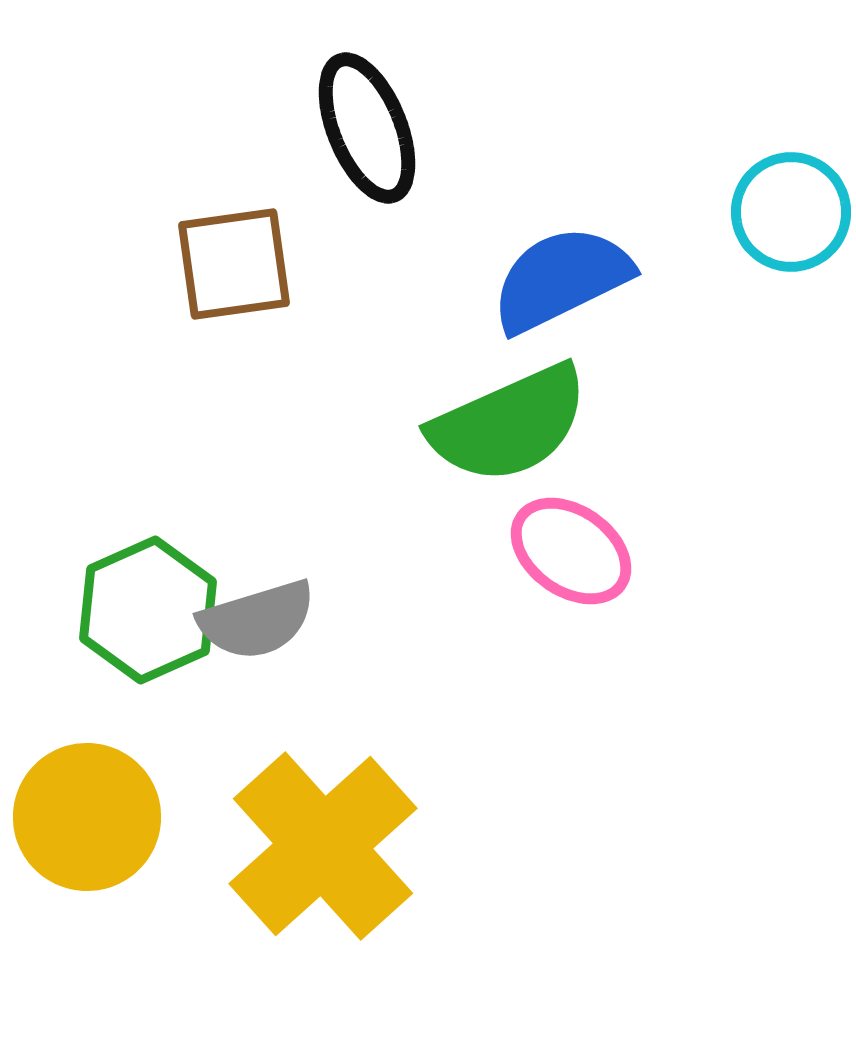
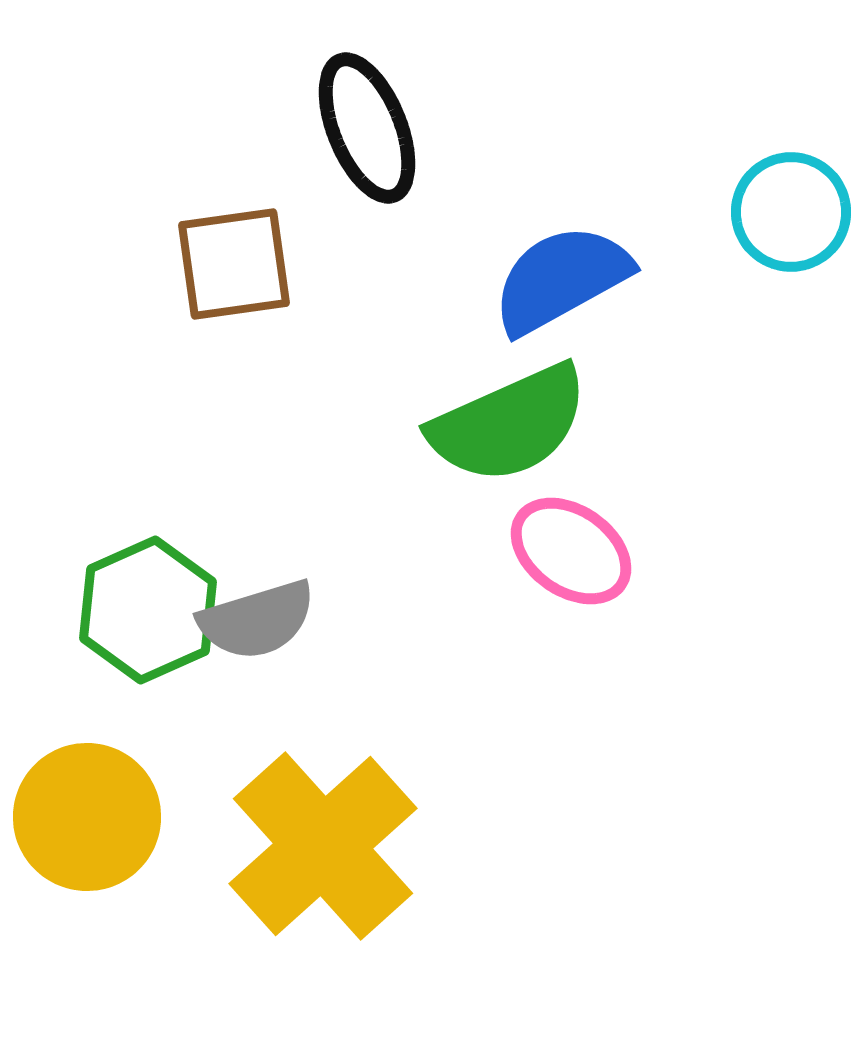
blue semicircle: rotated 3 degrees counterclockwise
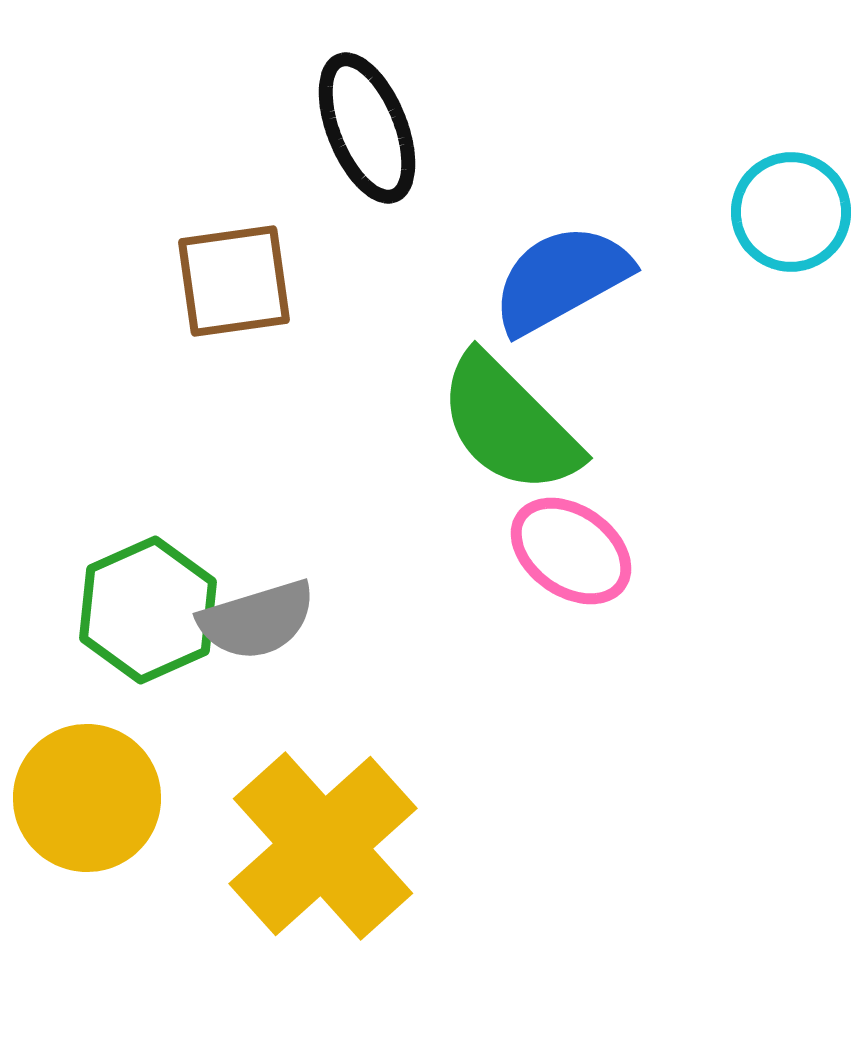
brown square: moved 17 px down
green semicircle: rotated 69 degrees clockwise
yellow circle: moved 19 px up
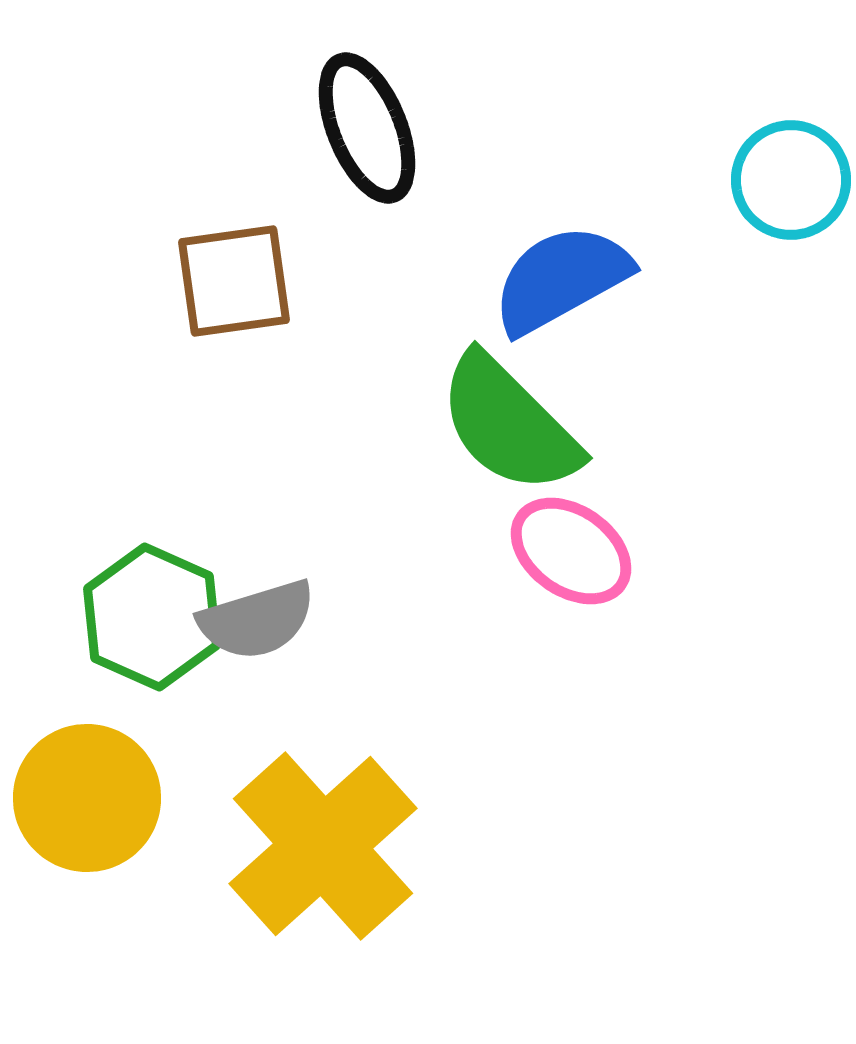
cyan circle: moved 32 px up
green hexagon: moved 4 px right, 7 px down; rotated 12 degrees counterclockwise
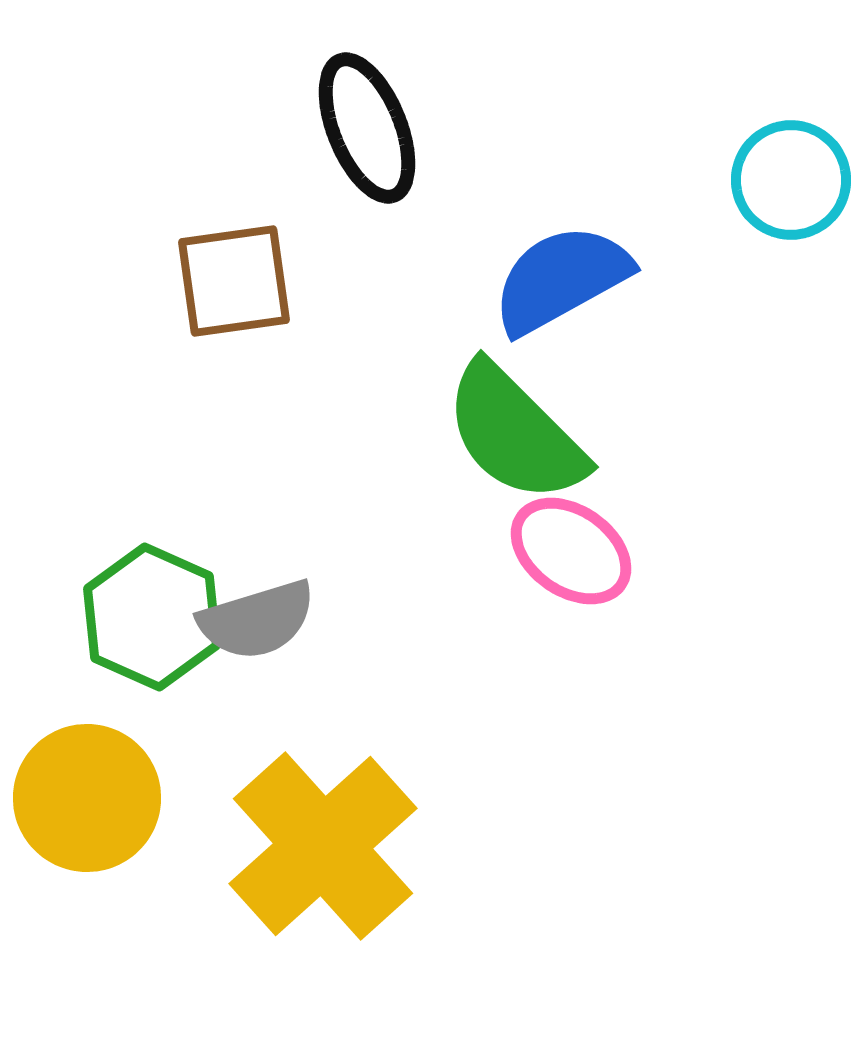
green semicircle: moved 6 px right, 9 px down
